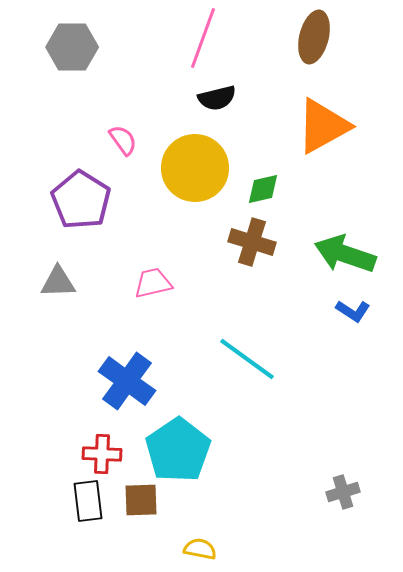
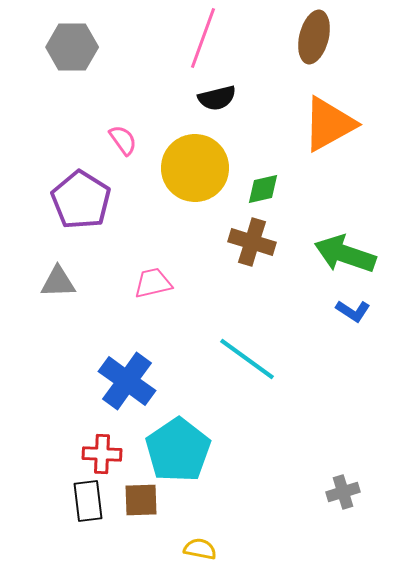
orange triangle: moved 6 px right, 2 px up
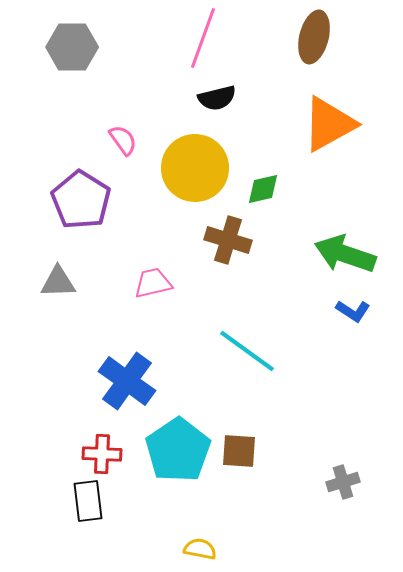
brown cross: moved 24 px left, 2 px up
cyan line: moved 8 px up
gray cross: moved 10 px up
brown square: moved 98 px right, 49 px up; rotated 6 degrees clockwise
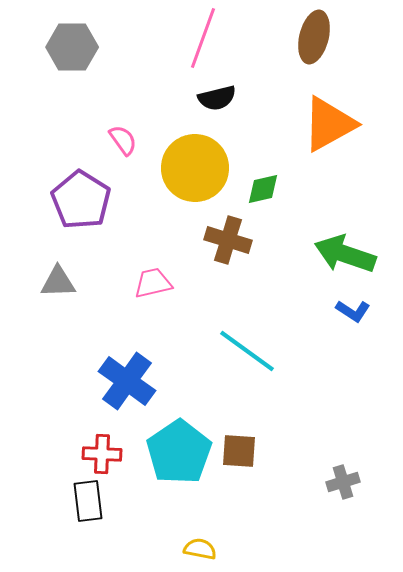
cyan pentagon: moved 1 px right, 2 px down
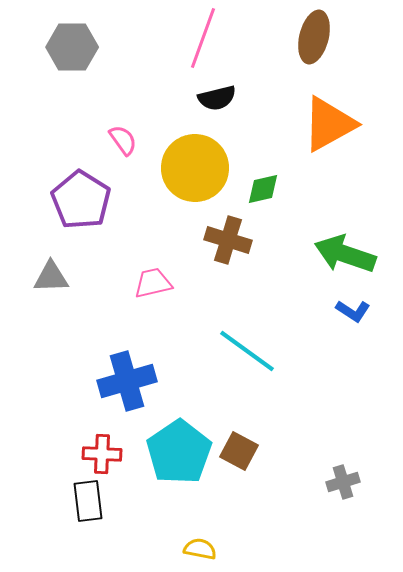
gray triangle: moved 7 px left, 5 px up
blue cross: rotated 38 degrees clockwise
brown square: rotated 24 degrees clockwise
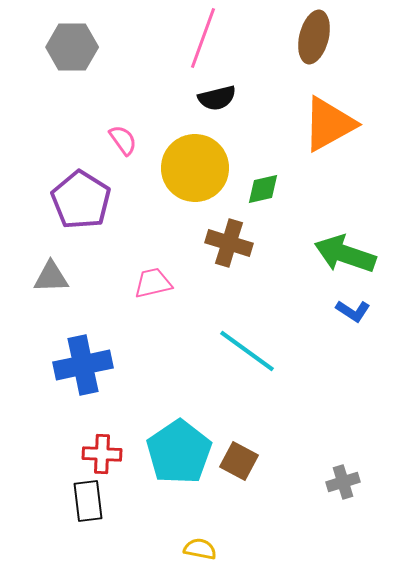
brown cross: moved 1 px right, 3 px down
blue cross: moved 44 px left, 16 px up; rotated 4 degrees clockwise
brown square: moved 10 px down
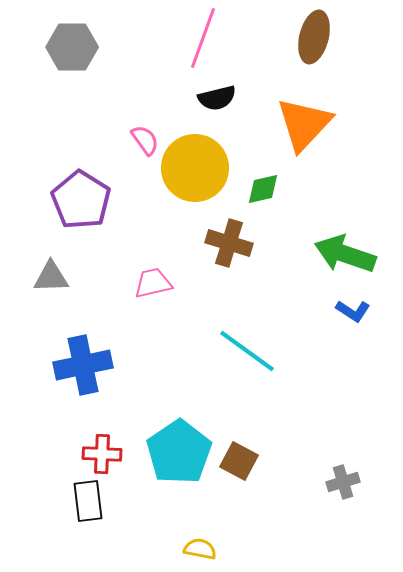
orange triangle: moved 25 px left; rotated 18 degrees counterclockwise
pink semicircle: moved 22 px right
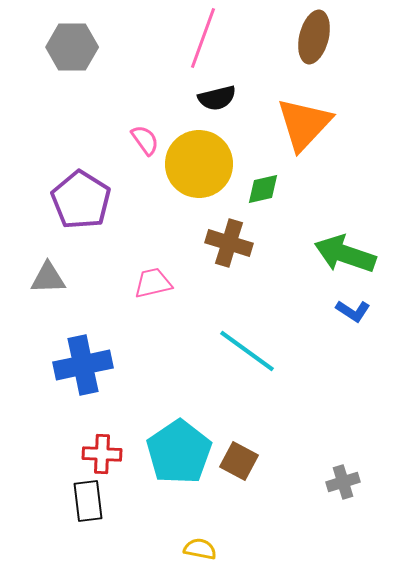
yellow circle: moved 4 px right, 4 px up
gray triangle: moved 3 px left, 1 px down
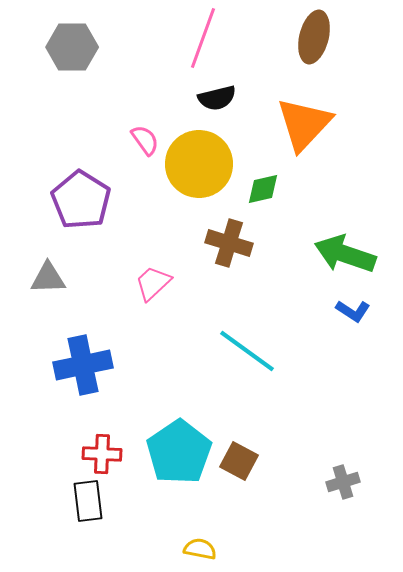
pink trapezoid: rotated 30 degrees counterclockwise
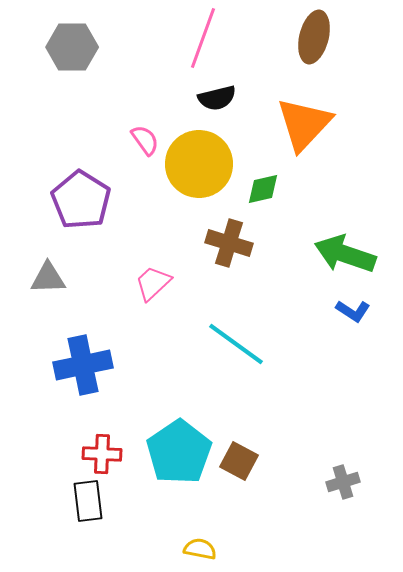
cyan line: moved 11 px left, 7 px up
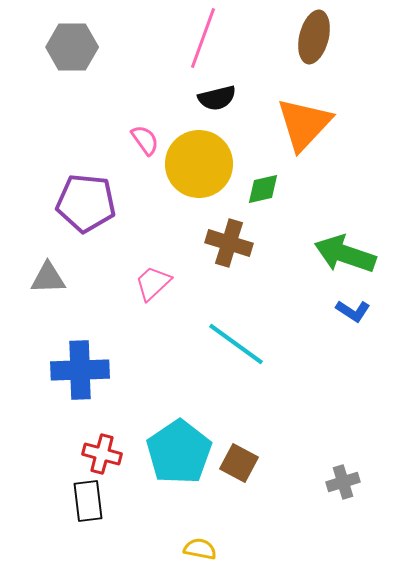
purple pentagon: moved 5 px right, 3 px down; rotated 26 degrees counterclockwise
blue cross: moved 3 px left, 5 px down; rotated 10 degrees clockwise
red cross: rotated 12 degrees clockwise
brown square: moved 2 px down
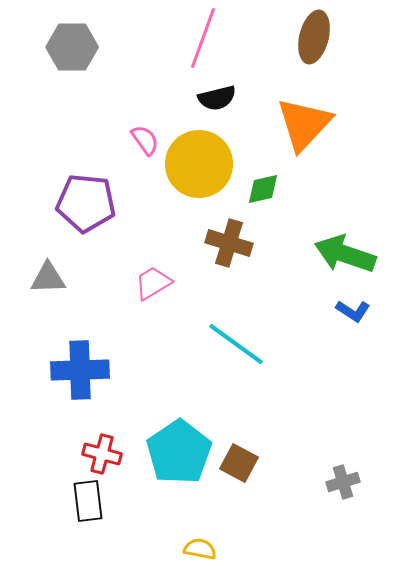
pink trapezoid: rotated 12 degrees clockwise
